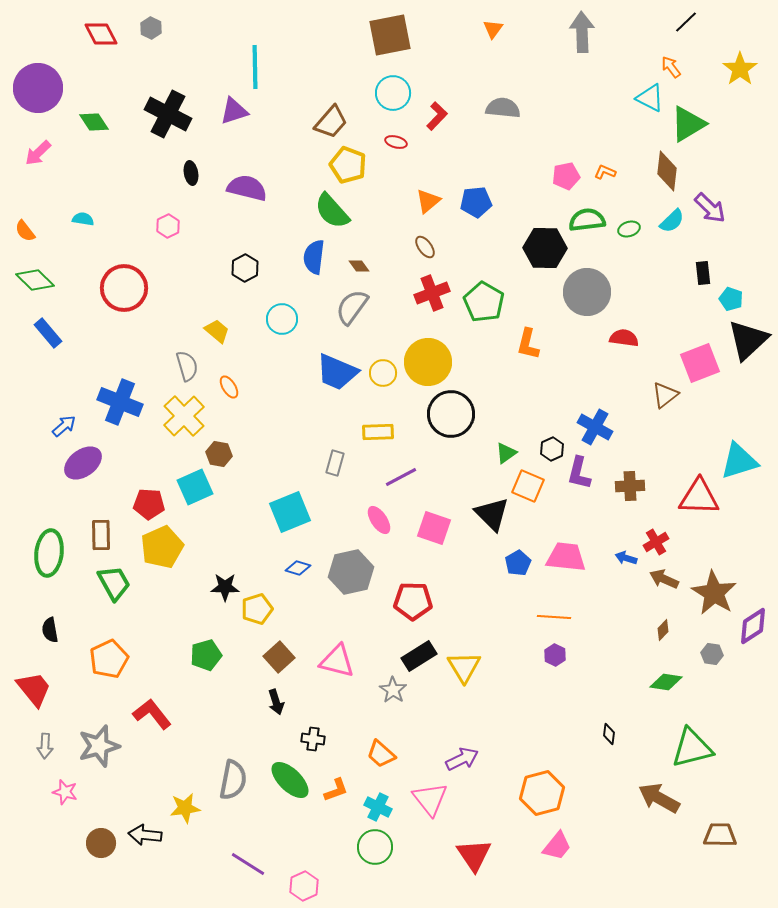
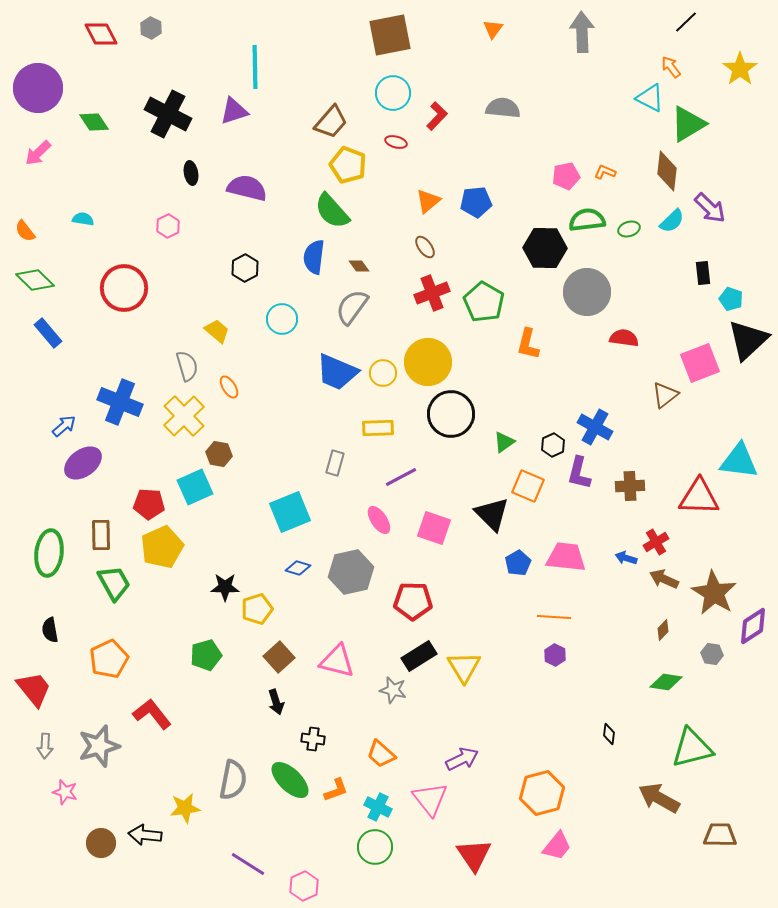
yellow rectangle at (378, 432): moved 4 px up
black hexagon at (552, 449): moved 1 px right, 4 px up
green triangle at (506, 453): moved 2 px left, 11 px up
cyan triangle at (739, 461): rotated 24 degrees clockwise
gray star at (393, 690): rotated 20 degrees counterclockwise
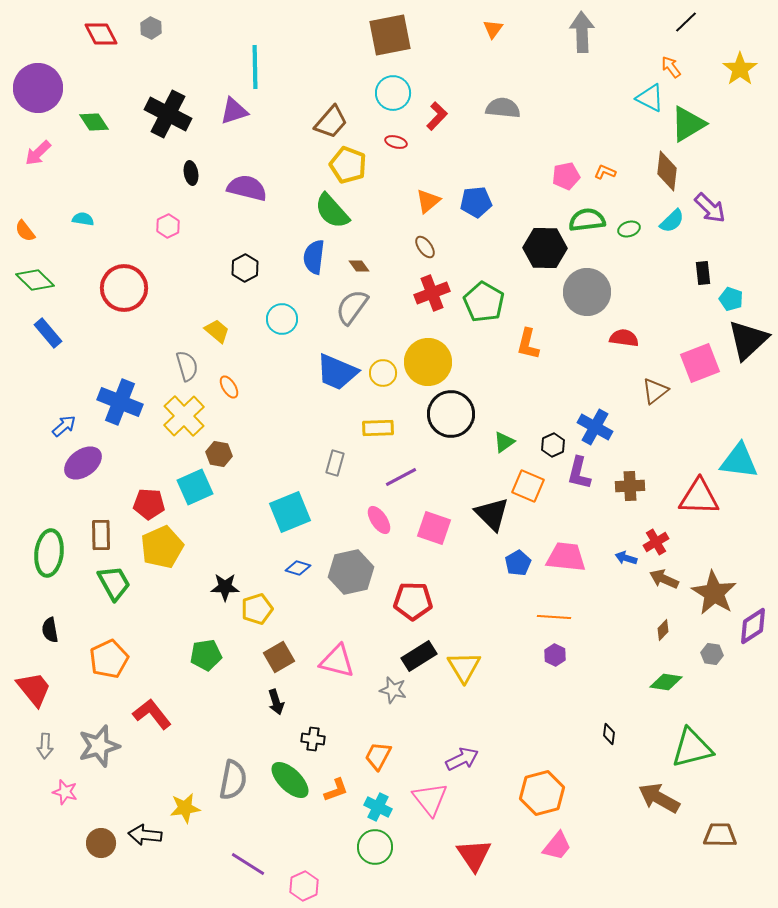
brown triangle at (665, 395): moved 10 px left, 4 px up
green pentagon at (206, 655): rotated 8 degrees clockwise
brown square at (279, 657): rotated 12 degrees clockwise
orange trapezoid at (381, 754): moved 3 px left, 2 px down; rotated 76 degrees clockwise
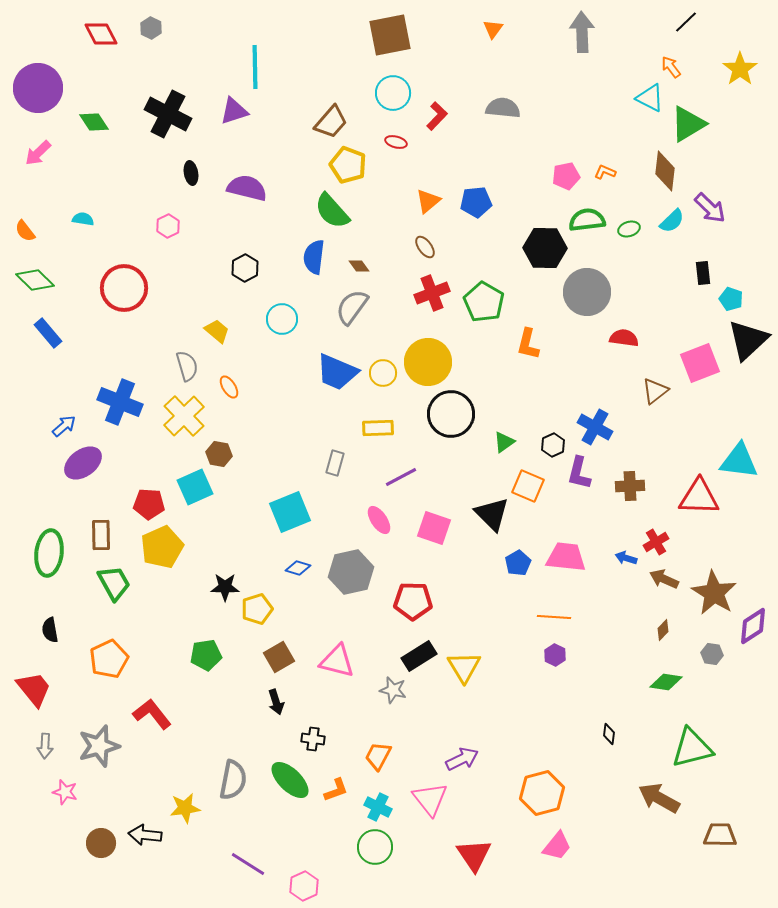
brown diamond at (667, 171): moved 2 px left
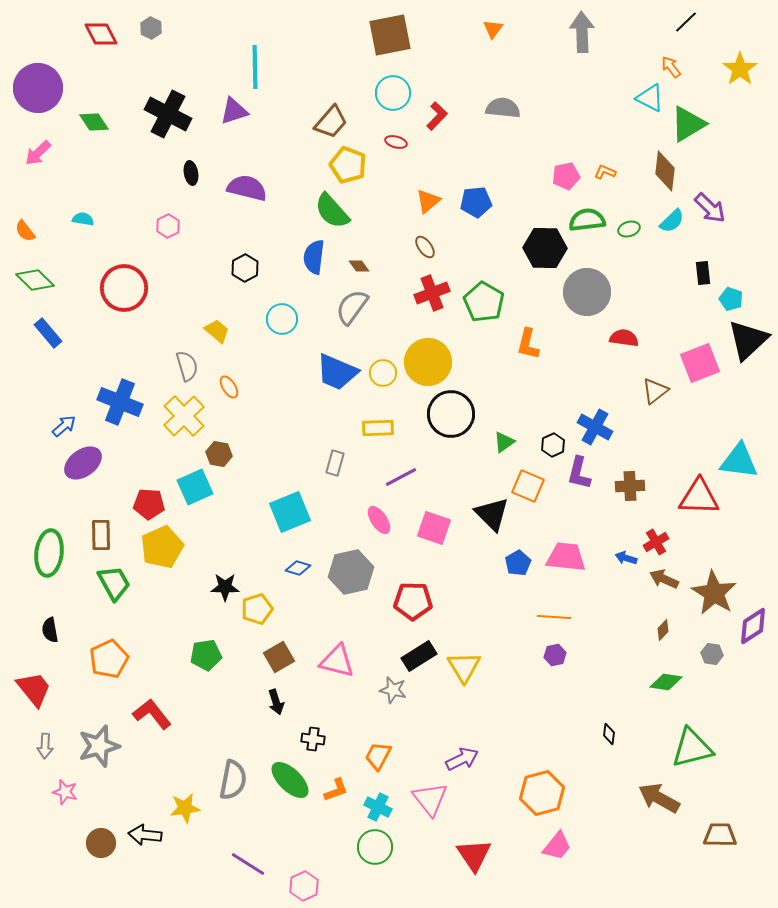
purple hexagon at (555, 655): rotated 20 degrees clockwise
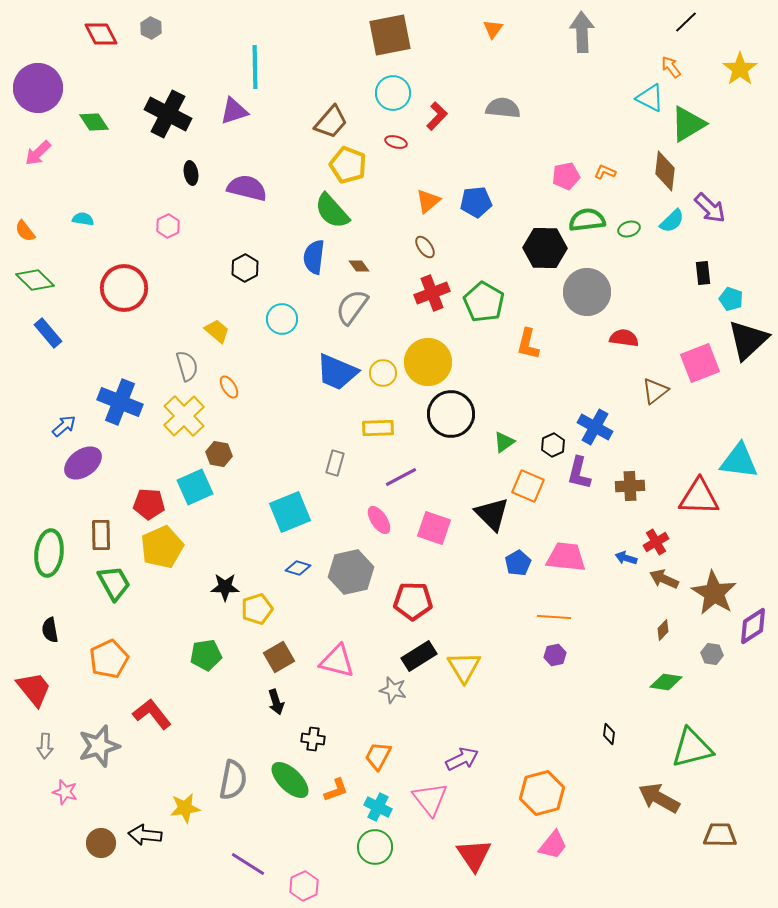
pink trapezoid at (557, 846): moved 4 px left, 1 px up
